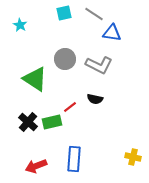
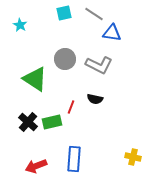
red line: moved 1 px right; rotated 32 degrees counterclockwise
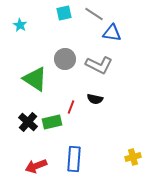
yellow cross: rotated 28 degrees counterclockwise
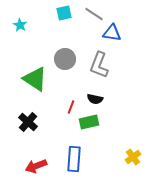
gray L-shape: rotated 84 degrees clockwise
green rectangle: moved 37 px right
yellow cross: rotated 21 degrees counterclockwise
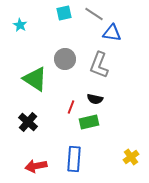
yellow cross: moved 2 px left
red arrow: rotated 10 degrees clockwise
